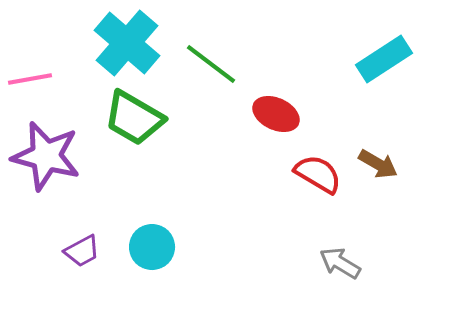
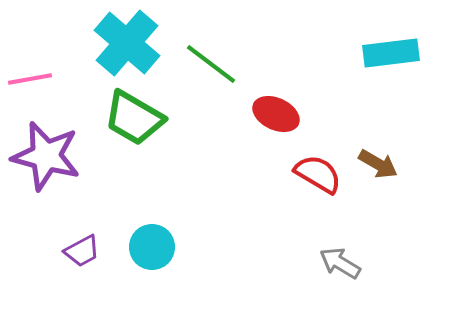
cyan rectangle: moved 7 px right, 6 px up; rotated 26 degrees clockwise
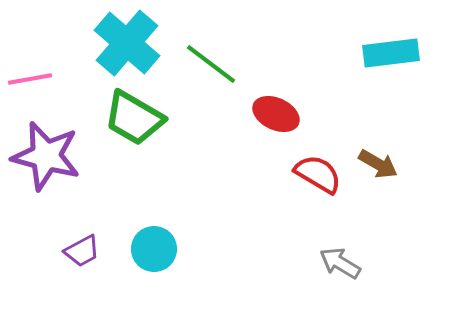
cyan circle: moved 2 px right, 2 px down
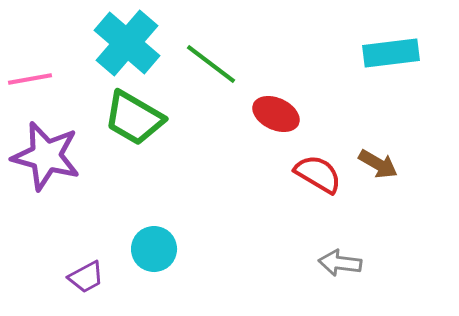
purple trapezoid: moved 4 px right, 26 px down
gray arrow: rotated 24 degrees counterclockwise
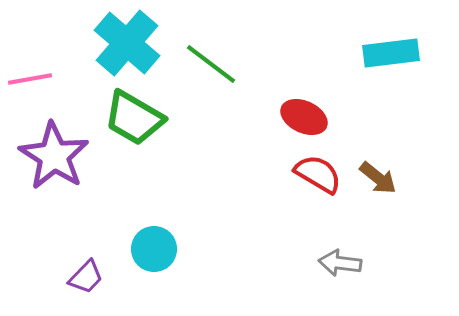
red ellipse: moved 28 px right, 3 px down
purple star: moved 8 px right; rotated 18 degrees clockwise
brown arrow: moved 14 px down; rotated 9 degrees clockwise
purple trapezoid: rotated 18 degrees counterclockwise
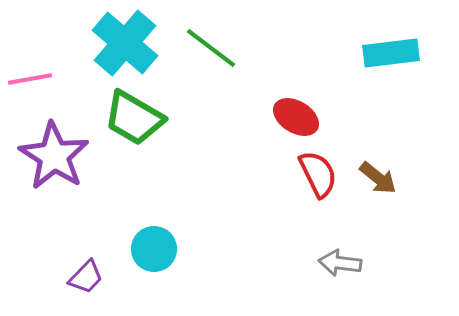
cyan cross: moved 2 px left
green line: moved 16 px up
red ellipse: moved 8 px left; rotated 6 degrees clockwise
red semicircle: rotated 33 degrees clockwise
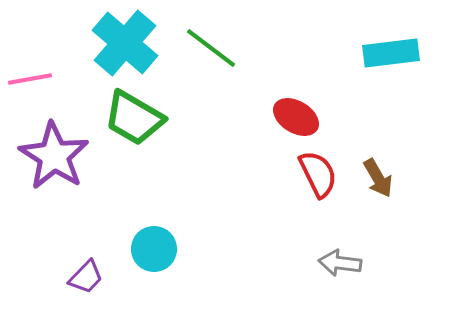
brown arrow: rotated 21 degrees clockwise
